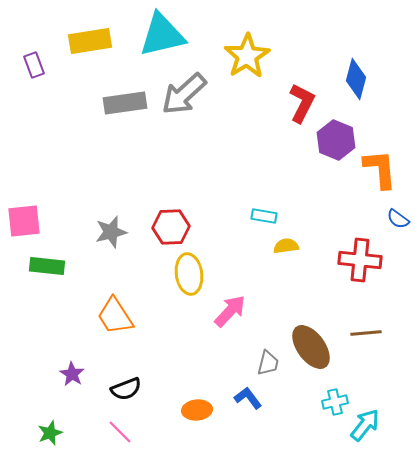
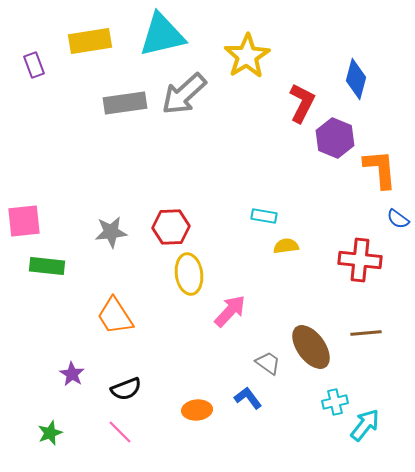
purple hexagon: moved 1 px left, 2 px up
gray star: rotated 8 degrees clockwise
gray trapezoid: rotated 68 degrees counterclockwise
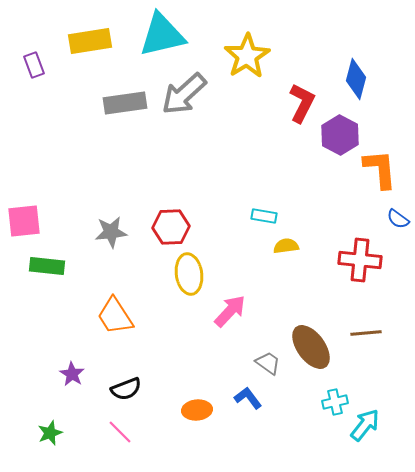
purple hexagon: moved 5 px right, 3 px up; rotated 6 degrees clockwise
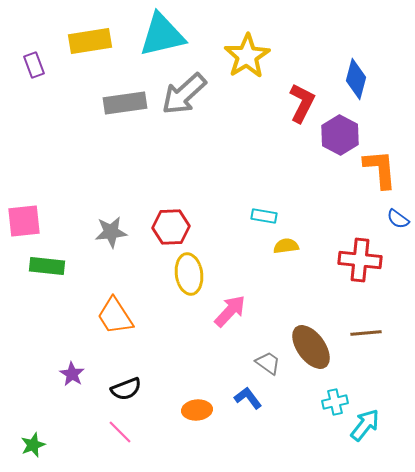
green star: moved 17 px left, 12 px down
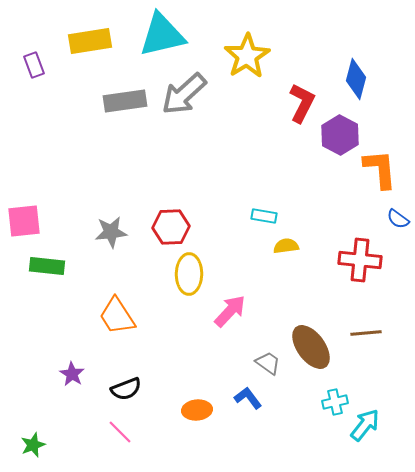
gray rectangle: moved 2 px up
yellow ellipse: rotated 9 degrees clockwise
orange trapezoid: moved 2 px right
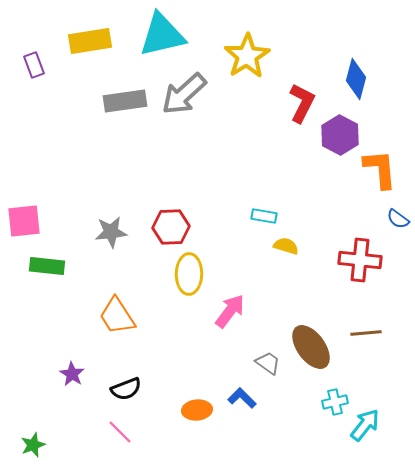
yellow semicircle: rotated 25 degrees clockwise
pink arrow: rotated 6 degrees counterclockwise
blue L-shape: moved 6 px left; rotated 8 degrees counterclockwise
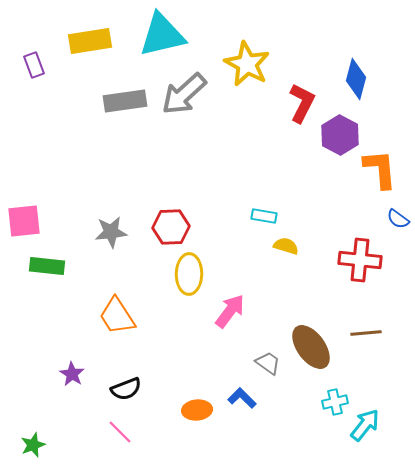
yellow star: moved 8 px down; rotated 12 degrees counterclockwise
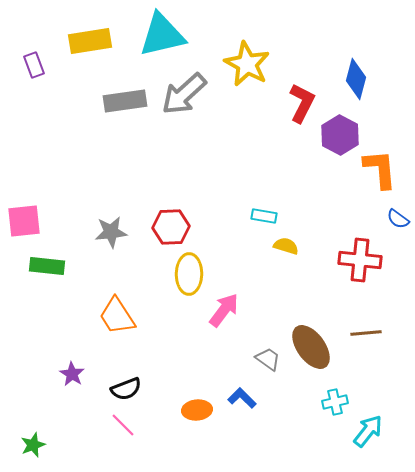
pink arrow: moved 6 px left, 1 px up
gray trapezoid: moved 4 px up
cyan arrow: moved 3 px right, 6 px down
pink line: moved 3 px right, 7 px up
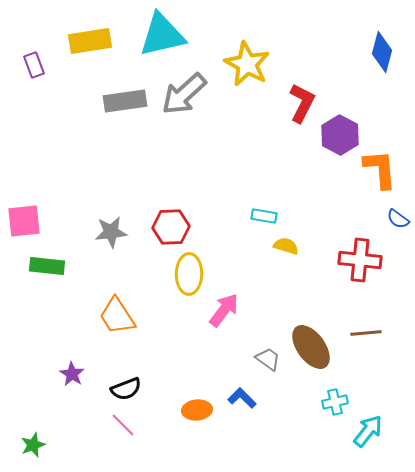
blue diamond: moved 26 px right, 27 px up
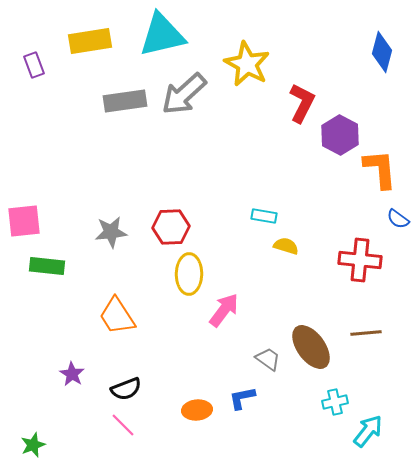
blue L-shape: rotated 56 degrees counterclockwise
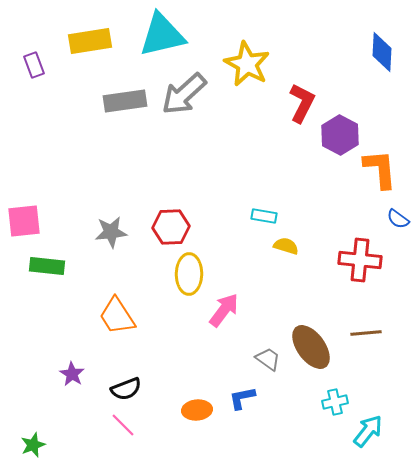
blue diamond: rotated 12 degrees counterclockwise
